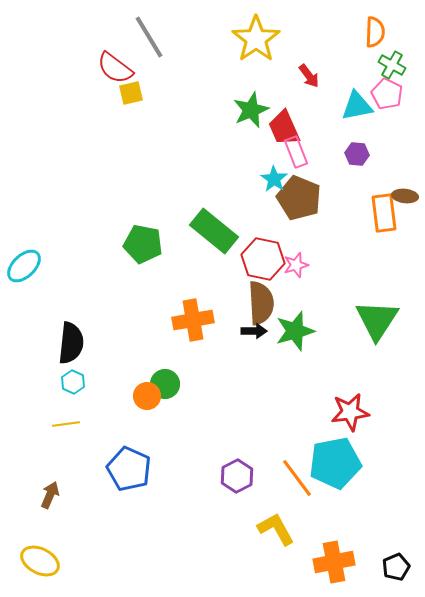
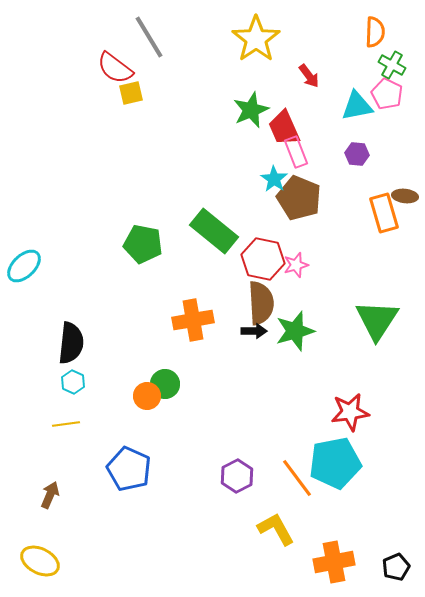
orange rectangle at (384, 213): rotated 9 degrees counterclockwise
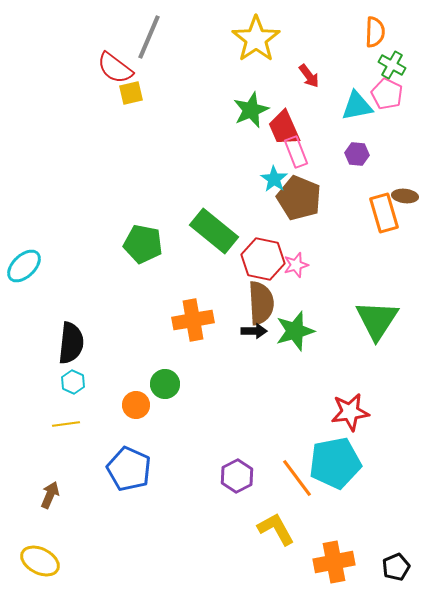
gray line at (149, 37): rotated 54 degrees clockwise
orange circle at (147, 396): moved 11 px left, 9 px down
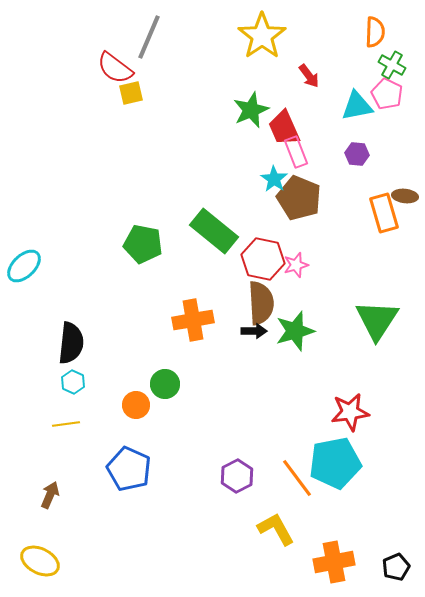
yellow star at (256, 39): moved 6 px right, 3 px up
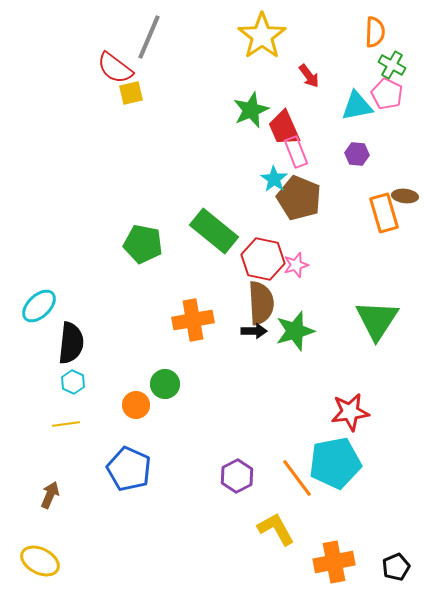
cyan ellipse at (24, 266): moved 15 px right, 40 px down
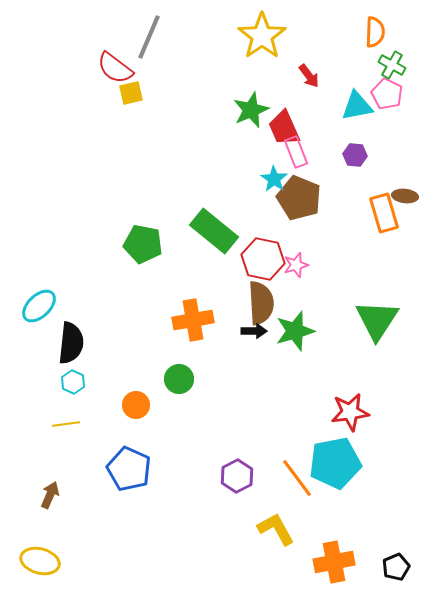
purple hexagon at (357, 154): moved 2 px left, 1 px down
green circle at (165, 384): moved 14 px right, 5 px up
yellow ellipse at (40, 561): rotated 12 degrees counterclockwise
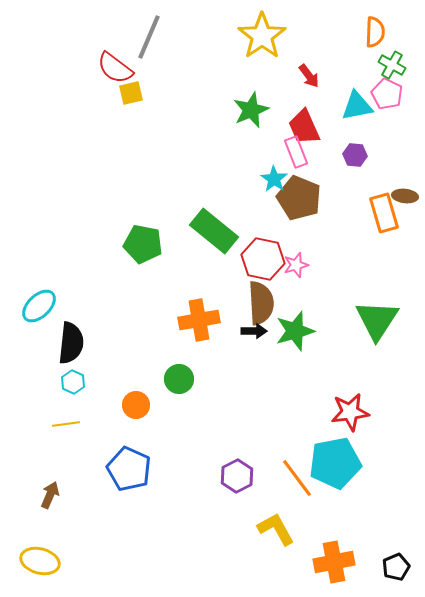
red trapezoid at (284, 128): moved 20 px right, 1 px up
orange cross at (193, 320): moved 6 px right
